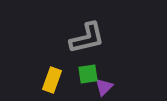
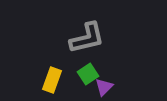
green square: rotated 25 degrees counterclockwise
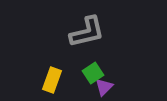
gray L-shape: moved 6 px up
green square: moved 5 px right, 1 px up
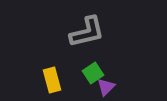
yellow rectangle: rotated 35 degrees counterclockwise
purple triangle: moved 2 px right
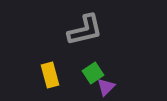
gray L-shape: moved 2 px left, 2 px up
yellow rectangle: moved 2 px left, 5 px up
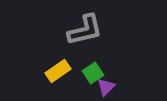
yellow rectangle: moved 8 px right, 4 px up; rotated 70 degrees clockwise
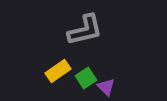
green square: moved 7 px left, 5 px down
purple triangle: rotated 30 degrees counterclockwise
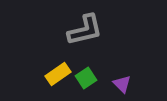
yellow rectangle: moved 3 px down
purple triangle: moved 16 px right, 3 px up
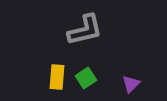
yellow rectangle: moved 1 px left, 3 px down; rotated 50 degrees counterclockwise
purple triangle: moved 9 px right; rotated 30 degrees clockwise
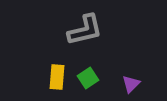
green square: moved 2 px right
